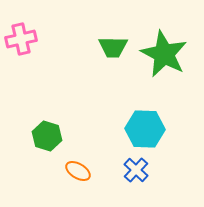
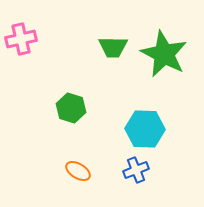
green hexagon: moved 24 px right, 28 px up
blue cross: rotated 25 degrees clockwise
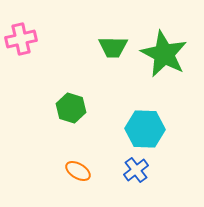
blue cross: rotated 15 degrees counterclockwise
